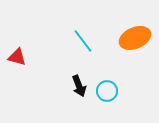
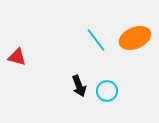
cyan line: moved 13 px right, 1 px up
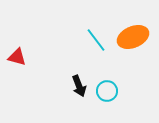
orange ellipse: moved 2 px left, 1 px up
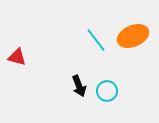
orange ellipse: moved 1 px up
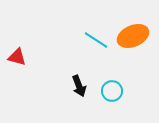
cyan line: rotated 20 degrees counterclockwise
cyan circle: moved 5 px right
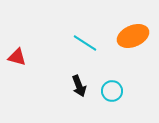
cyan line: moved 11 px left, 3 px down
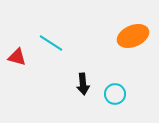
cyan line: moved 34 px left
black arrow: moved 4 px right, 2 px up; rotated 15 degrees clockwise
cyan circle: moved 3 px right, 3 px down
